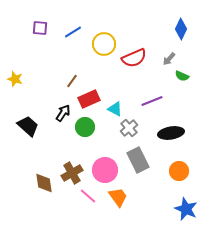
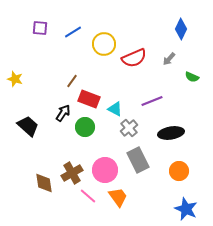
green semicircle: moved 10 px right, 1 px down
red rectangle: rotated 45 degrees clockwise
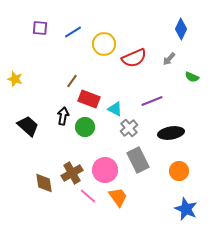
black arrow: moved 3 px down; rotated 24 degrees counterclockwise
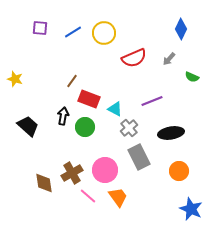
yellow circle: moved 11 px up
gray rectangle: moved 1 px right, 3 px up
blue star: moved 5 px right
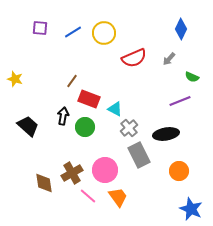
purple line: moved 28 px right
black ellipse: moved 5 px left, 1 px down
gray rectangle: moved 2 px up
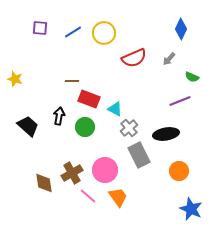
brown line: rotated 56 degrees clockwise
black arrow: moved 4 px left
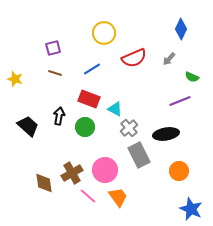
purple square: moved 13 px right, 20 px down; rotated 21 degrees counterclockwise
blue line: moved 19 px right, 37 px down
brown line: moved 17 px left, 8 px up; rotated 16 degrees clockwise
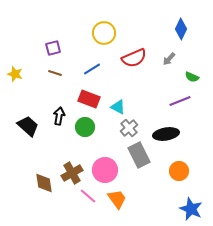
yellow star: moved 5 px up
cyan triangle: moved 3 px right, 2 px up
orange trapezoid: moved 1 px left, 2 px down
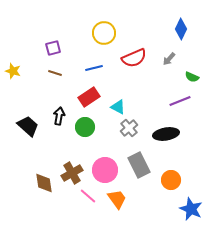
blue line: moved 2 px right, 1 px up; rotated 18 degrees clockwise
yellow star: moved 2 px left, 3 px up
red rectangle: moved 2 px up; rotated 55 degrees counterclockwise
gray rectangle: moved 10 px down
orange circle: moved 8 px left, 9 px down
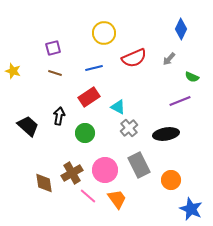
green circle: moved 6 px down
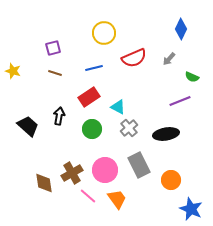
green circle: moved 7 px right, 4 px up
